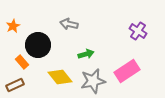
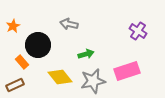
pink rectangle: rotated 15 degrees clockwise
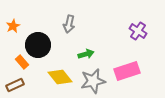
gray arrow: rotated 90 degrees counterclockwise
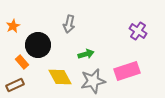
yellow diamond: rotated 10 degrees clockwise
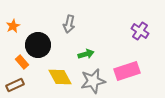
purple cross: moved 2 px right
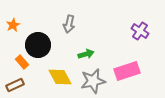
orange star: moved 1 px up
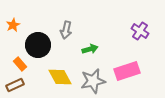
gray arrow: moved 3 px left, 6 px down
green arrow: moved 4 px right, 5 px up
orange rectangle: moved 2 px left, 2 px down
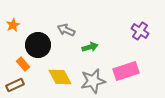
gray arrow: rotated 102 degrees clockwise
green arrow: moved 2 px up
orange rectangle: moved 3 px right
pink rectangle: moved 1 px left
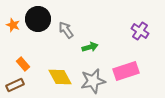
orange star: rotated 24 degrees counterclockwise
gray arrow: rotated 30 degrees clockwise
black circle: moved 26 px up
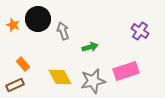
gray arrow: moved 3 px left, 1 px down; rotated 18 degrees clockwise
